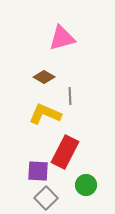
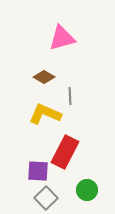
green circle: moved 1 px right, 5 px down
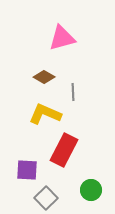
gray line: moved 3 px right, 4 px up
red rectangle: moved 1 px left, 2 px up
purple square: moved 11 px left, 1 px up
green circle: moved 4 px right
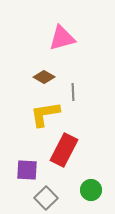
yellow L-shape: rotated 32 degrees counterclockwise
